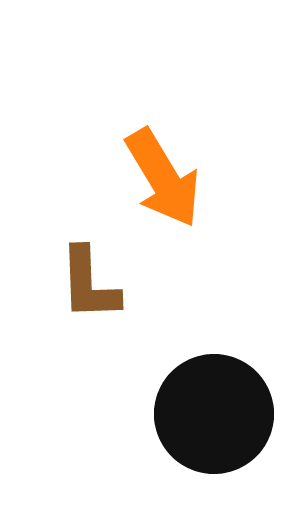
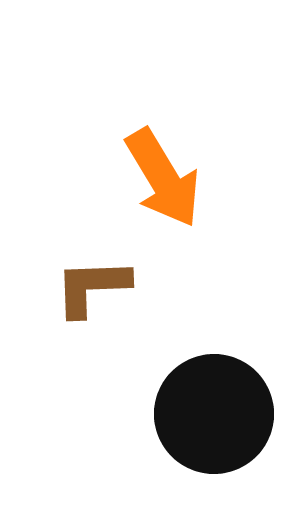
brown L-shape: moved 3 px right, 3 px down; rotated 90 degrees clockwise
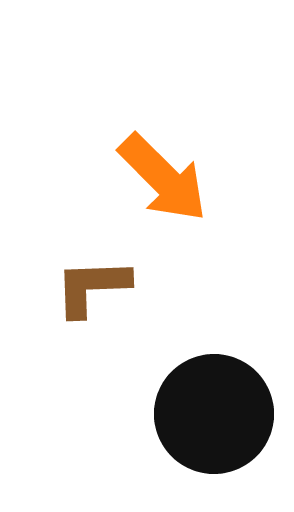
orange arrow: rotated 14 degrees counterclockwise
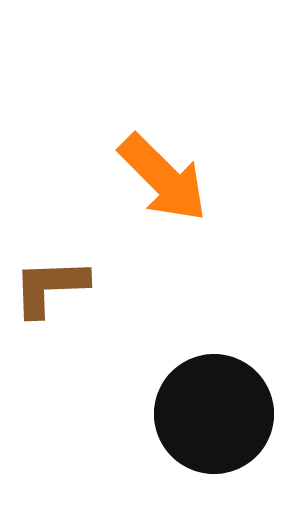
brown L-shape: moved 42 px left
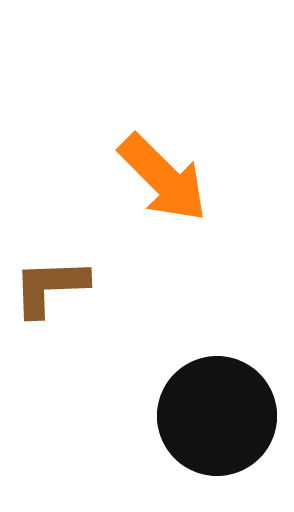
black circle: moved 3 px right, 2 px down
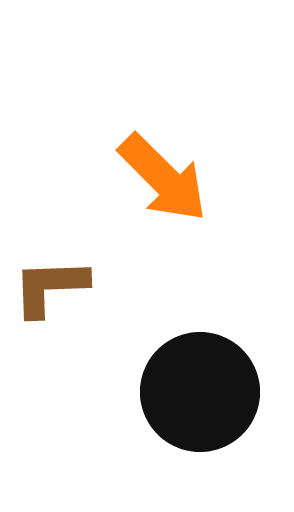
black circle: moved 17 px left, 24 px up
